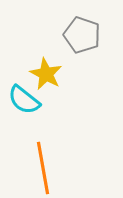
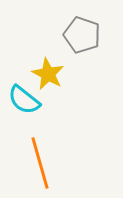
yellow star: moved 2 px right
orange line: moved 3 px left, 5 px up; rotated 6 degrees counterclockwise
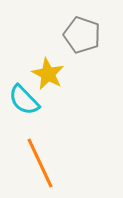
cyan semicircle: rotated 8 degrees clockwise
orange line: rotated 9 degrees counterclockwise
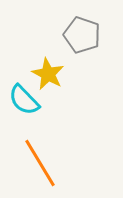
orange line: rotated 6 degrees counterclockwise
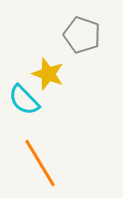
yellow star: rotated 8 degrees counterclockwise
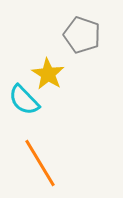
yellow star: rotated 12 degrees clockwise
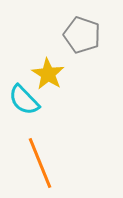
orange line: rotated 9 degrees clockwise
